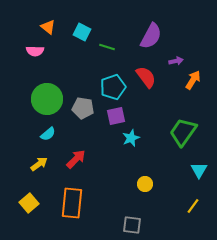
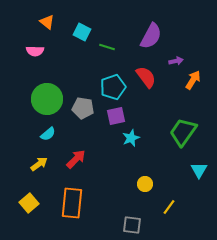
orange triangle: moved 1 px left, 5 px up
yellow line: moved 24 px left, 1 px down
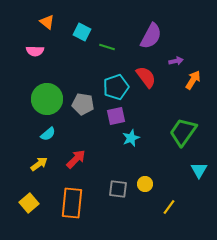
cyan pentagon: moved 3 px right
gray pentagon: moved 4 px up
gray square: moved 14 px left, 36 px up
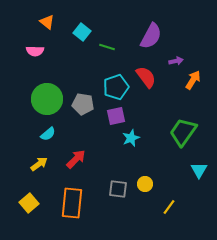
cyan square: rotated 12 degrees clockwise
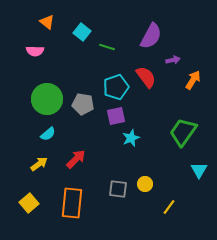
purple arrow: moved 3 px left, 1 px up
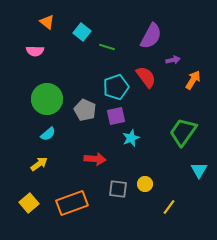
gray pentagon: moved 2 px right, 6 px down; rotated 15 degrees clockwise
red arrow: moved 19 px right; rotated 50 degrees clockwise
orange rectangle: rotated 64 degrees clockwise
